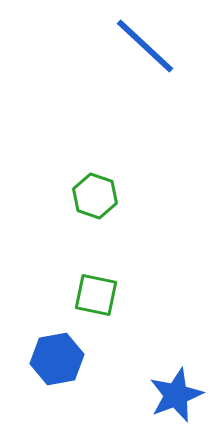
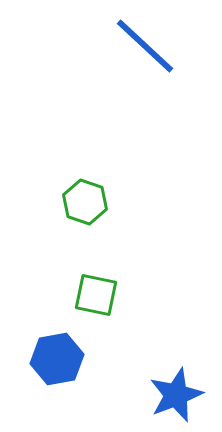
green hexagon: moved 10 px left, 6 px down
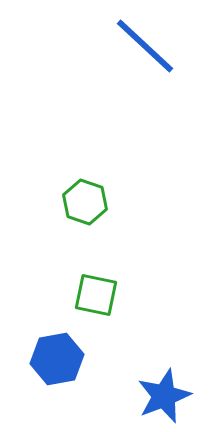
blue star: moved 12 px left, 1 px down
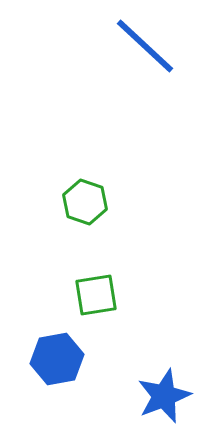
green square: rotated 21 degrees counterclockwise
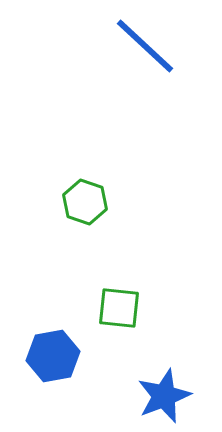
green square: moved 23 px right, 13 px down; rotated 15 degrees clockwise
blue hexagon: moved 4 px left, 3 px up
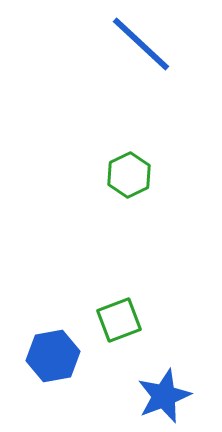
blue line: moved 4 px left, 2 px up
green hexagon: moved 44 px right, 27 px up; rotated 15 degrees clockwise
green square: moved 12 px down; rotated 27 degrees counterclockwise
